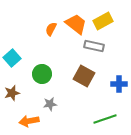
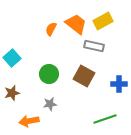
green circle: moved 7 px right
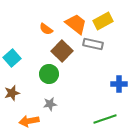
orange semicircle: moved 5 px left; rotated 80 degrees counterclockwise
gray rectangle: moved 1 px left, 2 px up
brown square: moved 22 px left, 25 px up; rotated 15 degrees clockwise
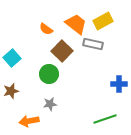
brown star: moved 1 px left, 2 px up
